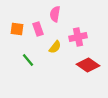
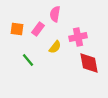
pink rectangle: rotated 56 degrees clockwise
red diamond: moved 1 px right, 2 px up; rotated 45 degrees clockwise
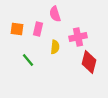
pink semicircle: rotated 28 degrees counterclockwise
pink rectangle: rotated 24 degrees counterclockwise
yellow semicircle: rotated 32 degrees counterclockwise
red diamond: moved 1 px up; rotated 25 degrees clockwise
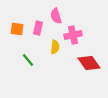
pink semicircle: moved 1 px right, 2 px down
pink rectangle: moved 1 px up
pink cross: moved 5 px left, 2 px up
red diamond: moved 1 px down; rotated 50 degrees counterclockwise
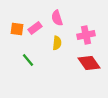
pink semicircle: moved 1 px right, 2 px down
pink rectangle: moved 3 px left; rotated 40 degrees clockwise
pink cross: moved 13 px right
yellow semicircle: moved 2 px right, 4 px up
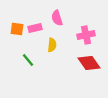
pink rectangle: rotated 24 degrees clockwise
yellow semicircle: moved 5 px left, 2 px down
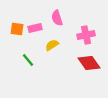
yellow semicircle: rotated 128 degrees counterclockwise
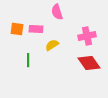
pink semicircle: moved 6 px up
pink rectangle: moved 1 px right, 1 px down; rotated 16 degrees clockwise
pink cross: moved 1 px right, 1 px down
green line: rotated 40 degrees clockwise
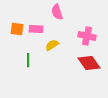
pink cross: rotated 24 degrees clockwise
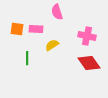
green line: moved 1 px left, 2 px up
